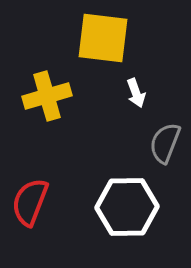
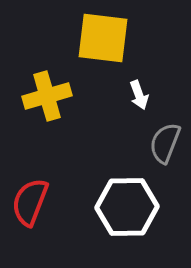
white arrow: moved 3 px right, 2 px down
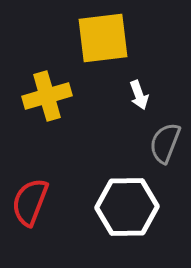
yellow square: rotated 14 degrees counterclockwise
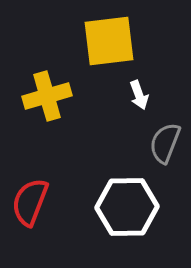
yellow square: moved 6 px right, 3 px down
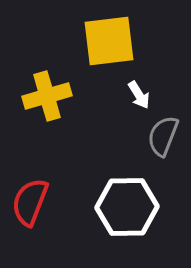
white arrow: rotated 12 degrees counterclockwise
gray semicircle: moved 2 px left, 7 px up
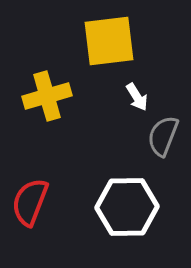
white arrow: moved 2 px left, 2 px down
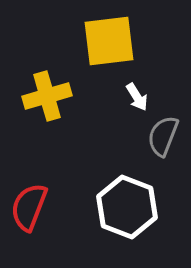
red semicircle: moved 1 px left, 5 px down
white hexagon: rotated 22 degrees clockwise
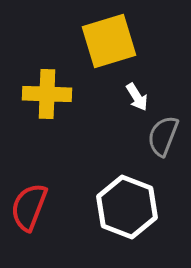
yellow square: rotated 10 degrees counterclockwise
yellow cross: moved 2 px up; rotated 18 degrees clockwise
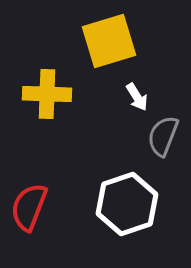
white hexagon: moved 3 px up; rotated 20 degrees clockwise
